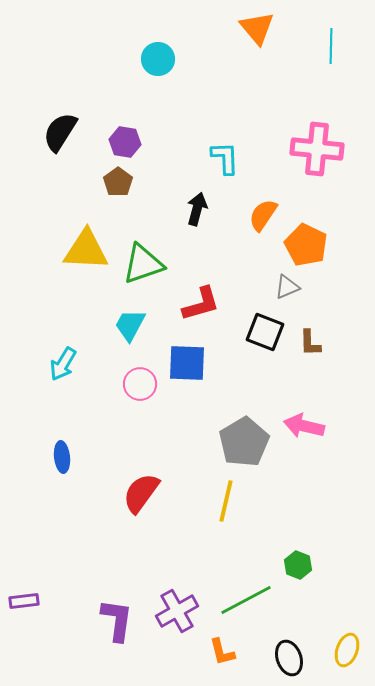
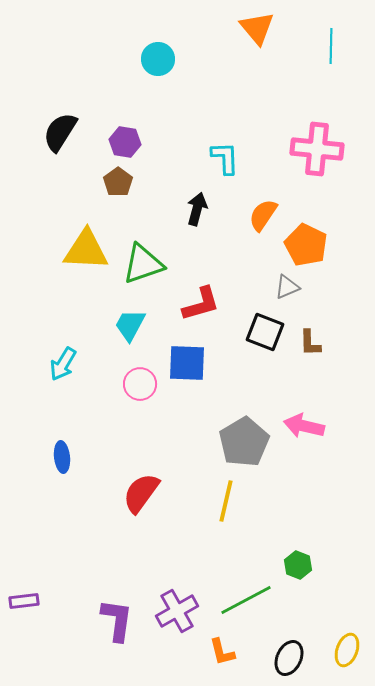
black ellipse: rotated 44 degrees clockwise
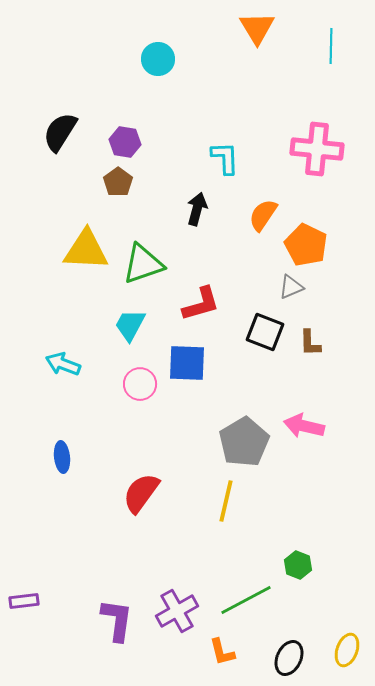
orange triangle: rotated 9 degrees clockwise
gray triangle: moved 4 px right
cyan arrow: rotated 80 degrees clockwise
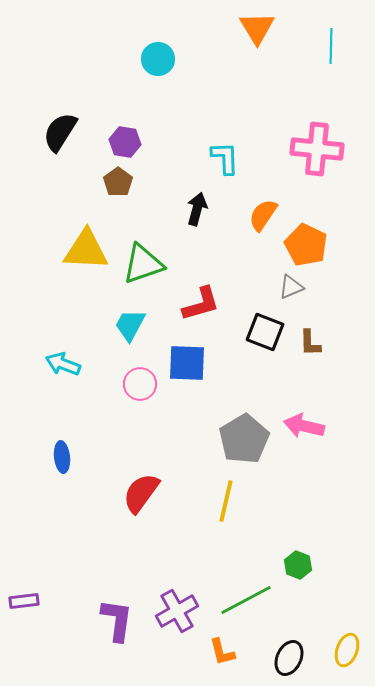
gray pentagon: moved 3 px up
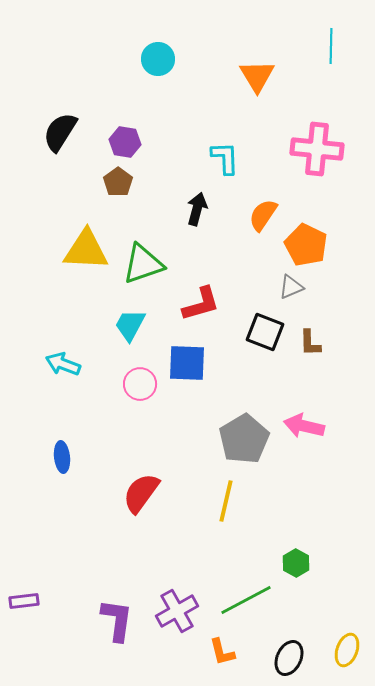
orange triangle: moved 48 px down
green hexagon: moved 2 px left, 2 px up; rotated 8 degrees clockwise
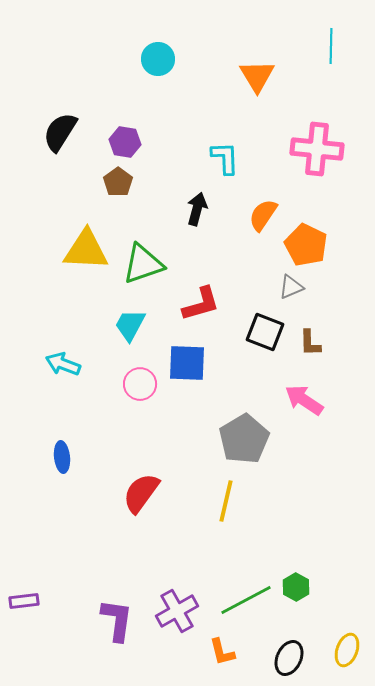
pink arrow: moved 26 px up; rotated 21 degrees clockwise
green hexagon: moved 24 px down
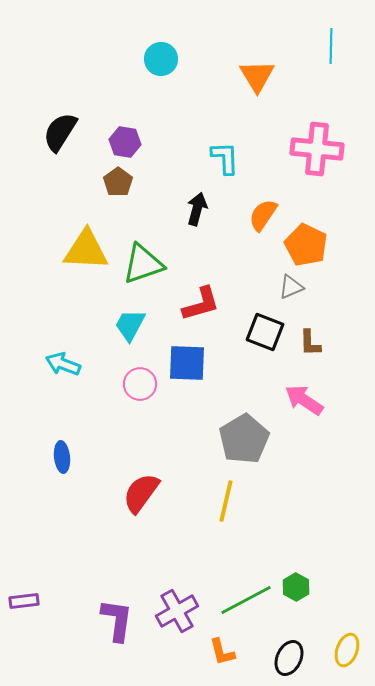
cyan circle: moved 3 px right
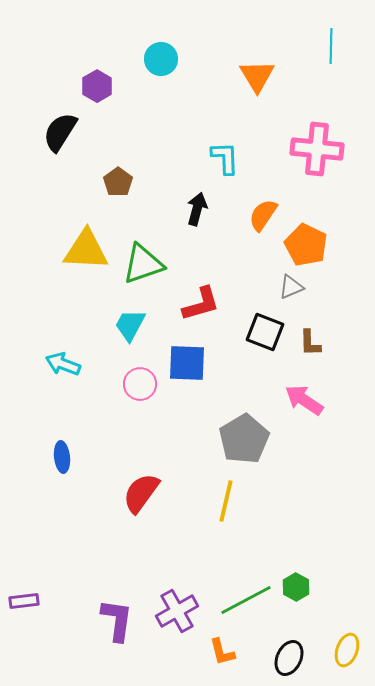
purple hexagon: moved 28 px left, 56 px up; rotated 20 degrees clockwise
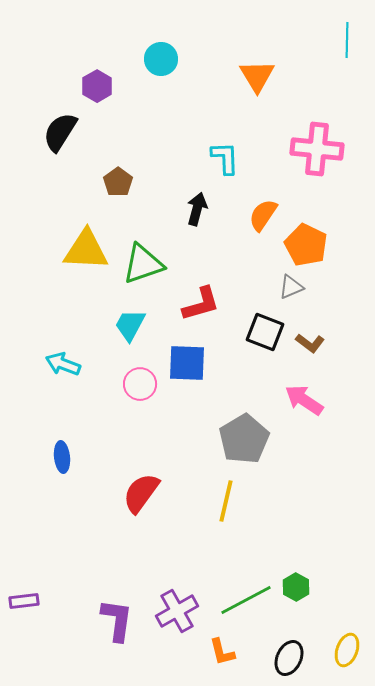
cyan line: moved 16 px right, 6 px up
brown L-shape: rotated 52 degrees counterclockwise
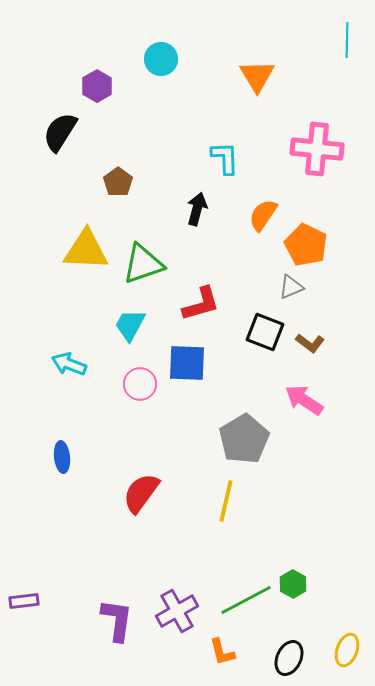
cyan arrow: moved 6 px right
green hexagon: moved 3 px left, 3 px up
